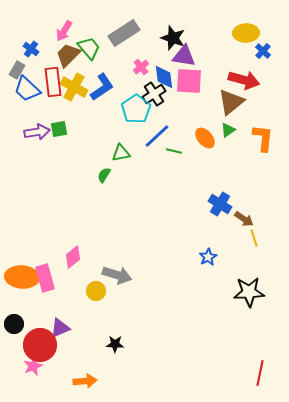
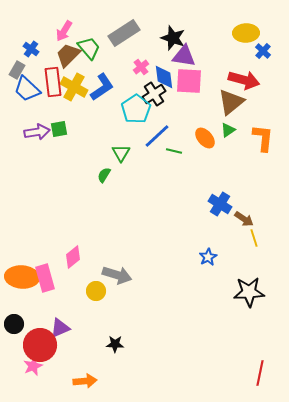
green triangle at (121, 153): rotated 48 degrees counterclockwise
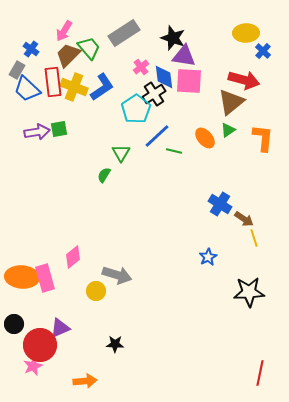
yellow cross at (74, 87): rotated 8 degrees counterclockwise
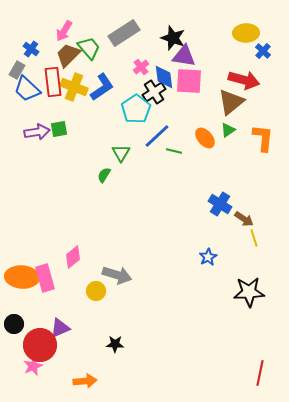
black cross at (154, 94): moved 2 px up
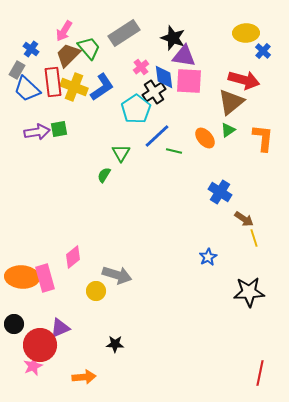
blue cross at (220, 204): moved 12 px up
orange arrow at (85, 381): moved 1 px left, 4 px up
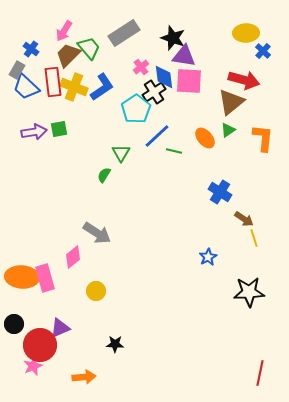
blue trapezoid at (27, 89): moved 1 px left, 2 px up
purple arrow at (37, 132): moved 3 px left
gray arrow at (117, 275): moved 20 px left, 42 px up; rotated 16 degrees clockwise
